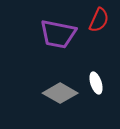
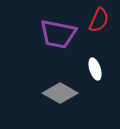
white ellipse: moved 1 px left, 14 px up
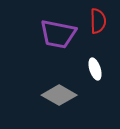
red semicircle: moved 1 px left, 1 px down; rotated 25 degrees counterclockwise
gray diamond: moved 1 px left, 2 px down
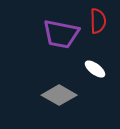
purple trapezoid: moved 3 px right
white ellipse: rotated 35 degrees counterclockwise
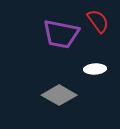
red semicircle: rotated 35 degrees counterclockwise
white ellipse: rotated 40 degrees counterclockwise
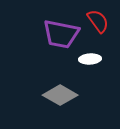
white ellipse: moved 5 px left, 10 px up
gray diamond: moved 1 px right
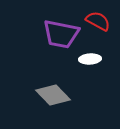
red semicircle: rotated 25 degrees counterclockwise
gray diamond: moved 7 px left; rotated 16 degrees clockwise
